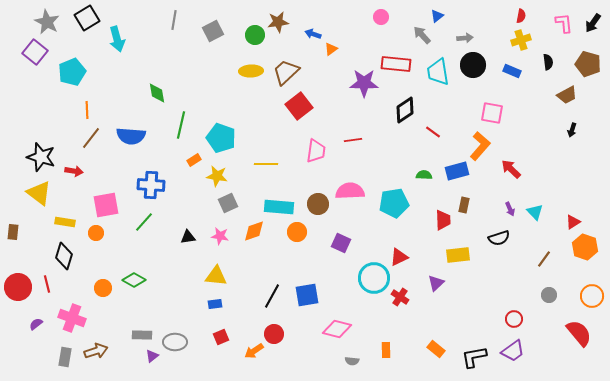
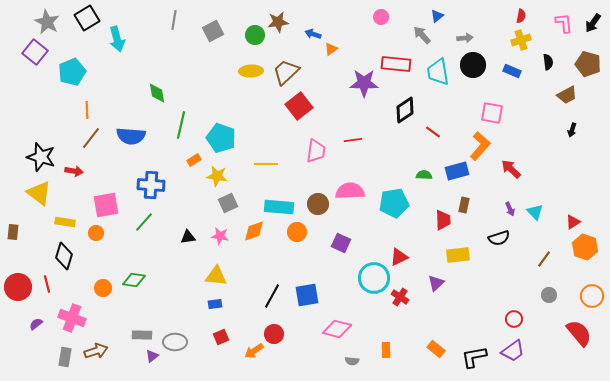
green diamond at (134, 280): rotated 20 degrees counterclockwise
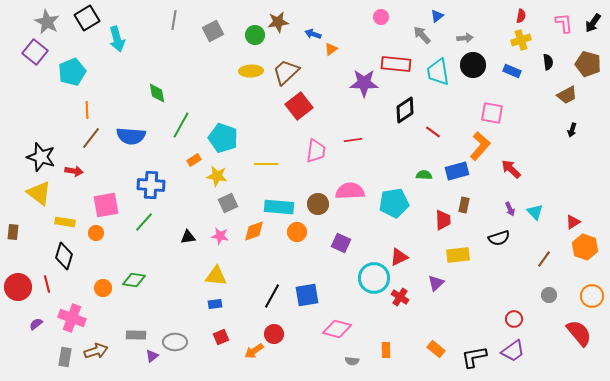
green line at (181, 125): rotated 16 degrees clockwise
cyan pentagon at (221, 138): moved 2 px right
gray rectangle at (142, 335): moved 6 px left
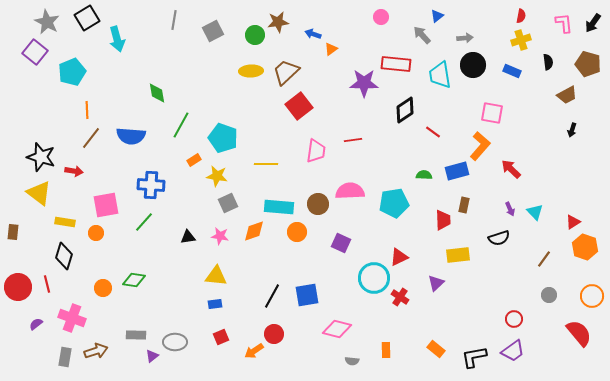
cyan trapezoid at (438, 72): moved 2 px right, 3 px down
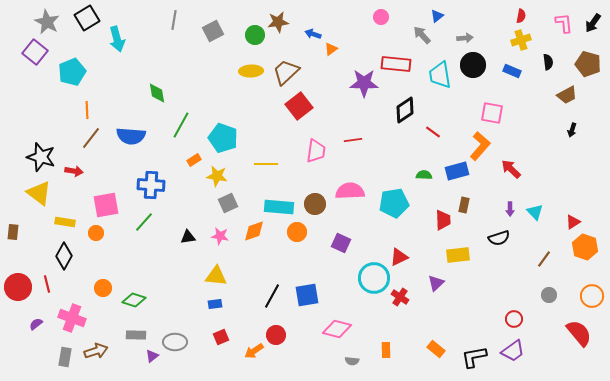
brown circle at (318, 204): moved 3 px left
purple arrow at (510, 209): rotated 24 degrees clockwise
black diamond at (64, 256): rotated 12 degrees clockwise
green diamond at (134, 280): moved 20 px down; rotated 10 degrees clockwise
red circle at (274, 334): moved 2 px right, 1 px down
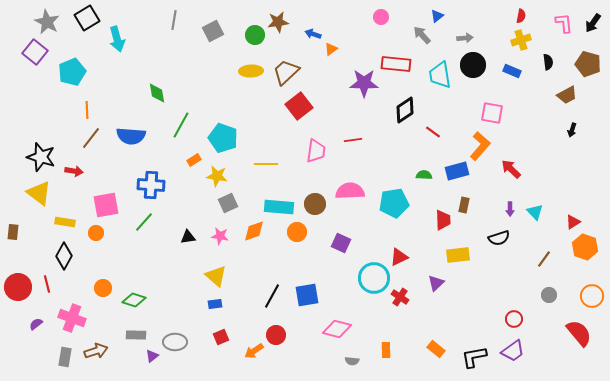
yellow triangle at (216, 276): rotated 35 degrees clockwise
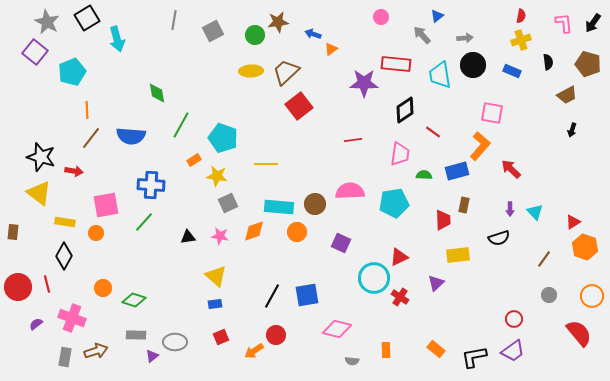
pink trapezoid at (316, 151): moved 84 px right, 3 px down
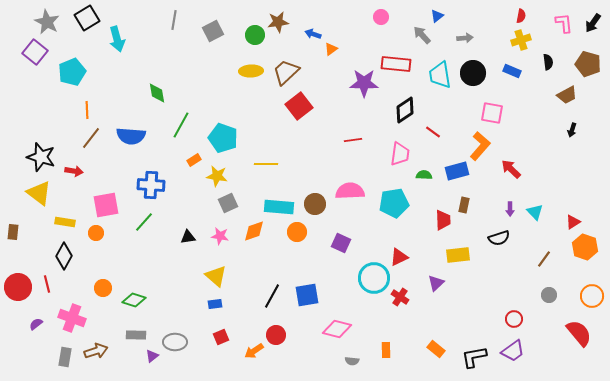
black circle at (473, 65): moved 8 px down
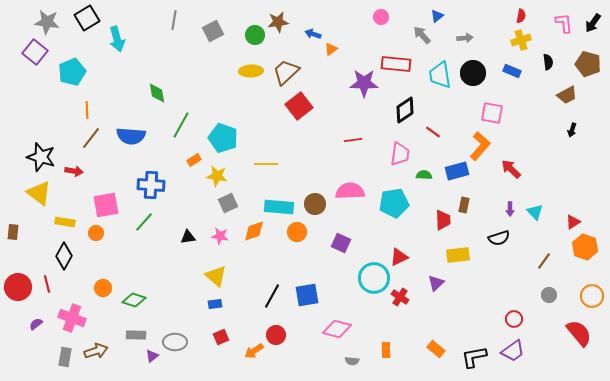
gray star at (47, 22): rotated 20 degrees counterclockwise
brown line at (544, 259): moved 2 px down
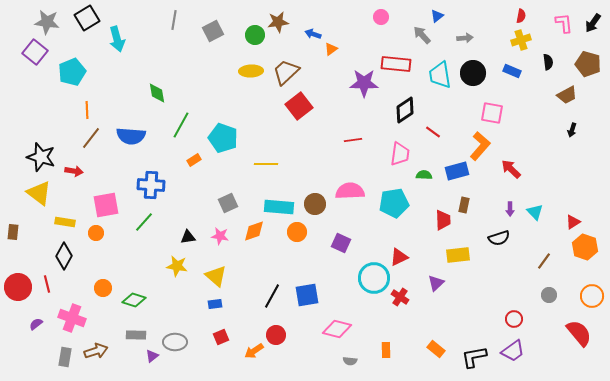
yellow star at (217, 176): moved 40 px left, 90 px down
gray semicircle at (352, 361): moved 2 px left
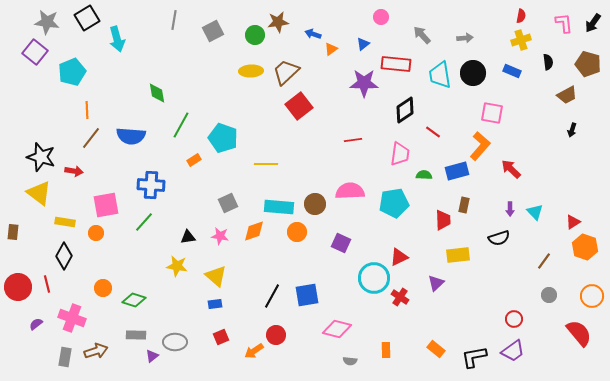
blue triangle at (437, 16): moved 74 px left, 28 px down
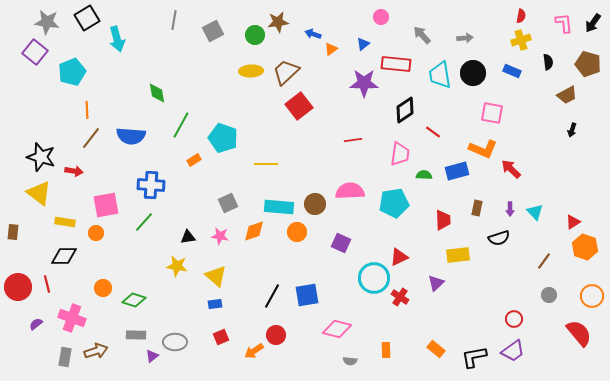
orange L-shape at (480, 146): moved 3 px right, 3 px down; rotated 72 degrees clockwise
brown rectangle at (464, 205): moved 13 px right, 3 px down
black diamond at (64, 256): rotated 60 degrees clockwise
